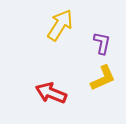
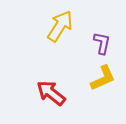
yellow arrow: moved 1 px down
red arrow: rotated 16 degrees clockwise
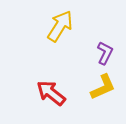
purple L-shape: moved 3 px right, 10 px down; rotated 15 degrees clockwise
yellow L-shape: moved 9 px down
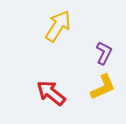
yellow arrow: moved 2 px left
purple L-shape: moved 1 px left
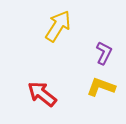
yellow L-shape: moved 2 px left; rotated 136 degrees counterclockwise
red arrow: moved 9 px left, 1 px down
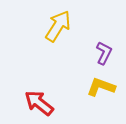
red arrow: moved 3 px left, 9 px down
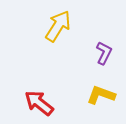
yellow L-shape: moved 8 px down
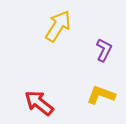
purple L-shape: moved 3 px up
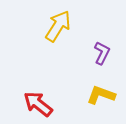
purple L-shape: moved 2 px left, 3 px down
red arrow: moved 1 px left, 1 px down
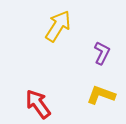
red arrow: rotated 16 degrees clockwise
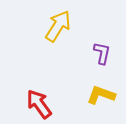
purple L-shape: rotated 15 degrees counterclockwise
red arrow: moved 1 px right
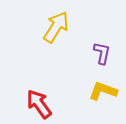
yellow arrow: moved 2 px left, 1 px down
yellow L-shape: moved 2 px right, 4 px up
